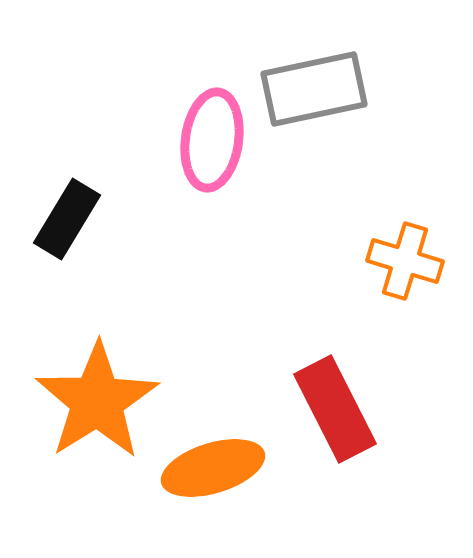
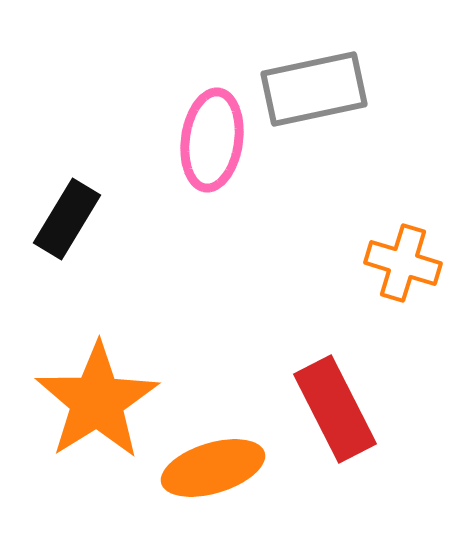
orange cross: moved 2 px left, 2 px down
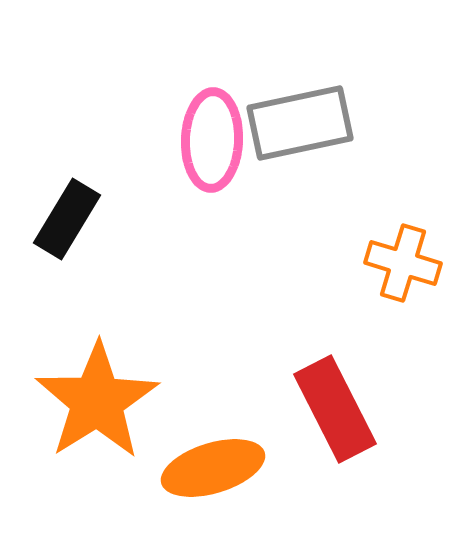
gray rectangle: moved 14 px left, 34 px down
pink ellipse: rotated 6 degrees counterclockwise
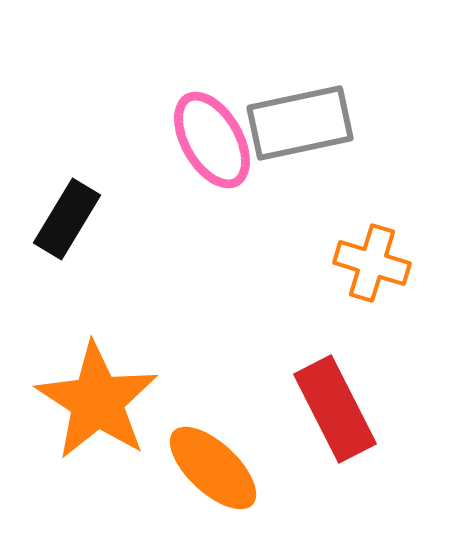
pink ellipse: rotated 32 degrees counterclockwise
orange cross: moved 31 px left
orange star: rotated 7 degrees counterclockwise
orange ellipse: rotated 60 degrees clockwise
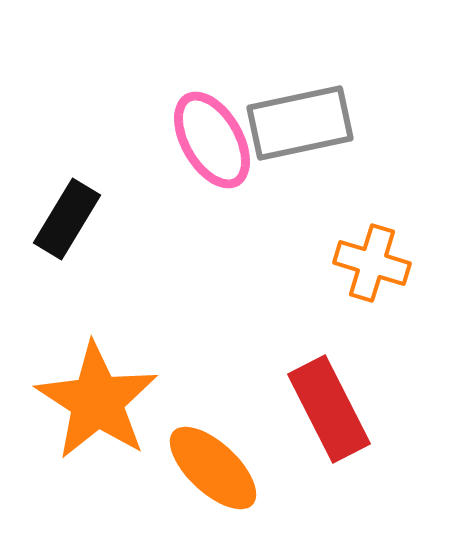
red rectangle: moved 6 px left
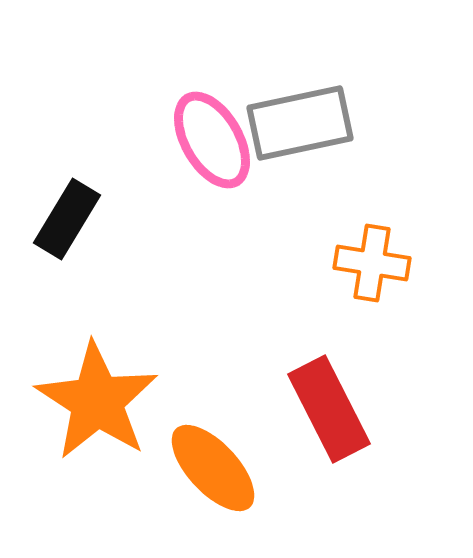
orange cross: rotated 8 degrees counterclockwise
orange ellipse: rotated 4 degrees clockwise
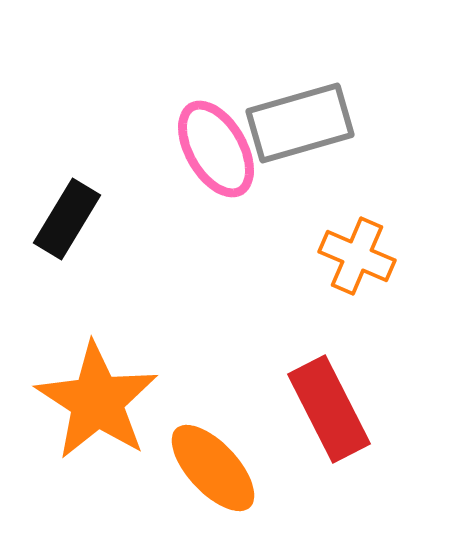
gray rectangle: rotated 4 degrees counterclockwise
pink ellipse: moved 4 px right, 9 px down
orange cross: moved 15 px left, 7 px up; rotated 14 degrees clockwise
